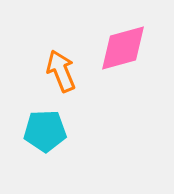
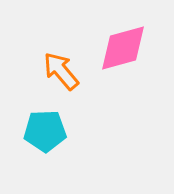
orange arrow: rotated 18 degrees counterclockwise
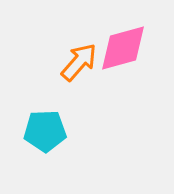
orange arrow: moved 18 px right, 9 px up; rotated 81 degrees clockwise
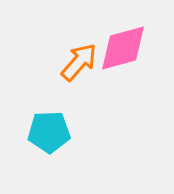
cyan pentagon: moved 4 px right, 1 px down
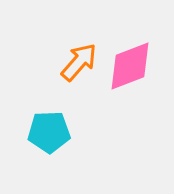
pink diamond: moved 7 px right, 18 px down; rotated 6 degrees counterclockwise
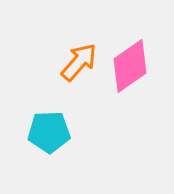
pink diamond: rotated 14 degrees counterclockwise
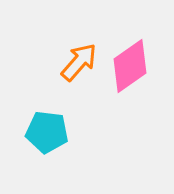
cyan pentagon: moved 2 px left; rotated 9 degrees clockwise
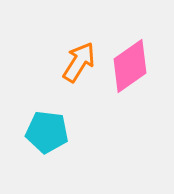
orange arrow: rotated 9 degrees counterclockwise
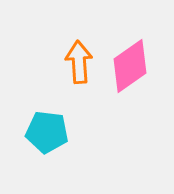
orange arrow: rotated 36 degrees counterclockwise
